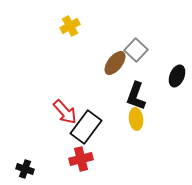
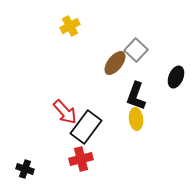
black ellipse: moved 1 px left, 1 px down
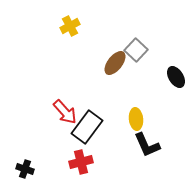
black ellipse: rotated 55 degrees counterclockwise
black L-shape: moved 11 px right, 49 px down; rotated 44 degrees counterclockwise
black rectangle: moved 1 px right
red cross: moved 3 px down
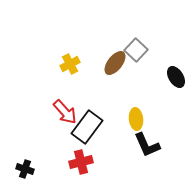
yellow cross: moved 38 px down
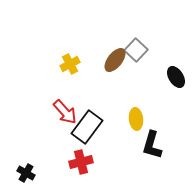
brown ellipse: moved 3 px up
black L-shape: moved 5 px right; rotated 40 degrees clockwise
black cross: moved 1 px right, 4 px down; rotated 12 degrees clockwise
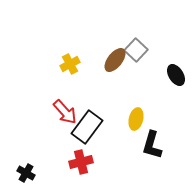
black ellipse: moved 2 px up
yellow ellipse: rotated 20 degrees clockwise
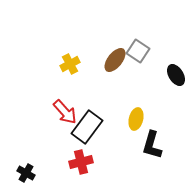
gray square: moved 2 px right, 1 px down; rotated 10 degrees counterclockwise
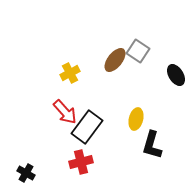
yellow cross: moved 9 px down
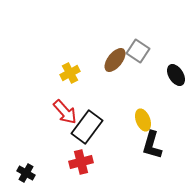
yellow ellipse: moved 7 px right, 1 px down; rotated 35 degrees counterclockwise
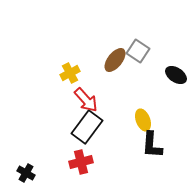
black ellipse: rotated 25 degrees counterclockwise
red arrow: moved 21 px right, 12 px up
black L-shape: rotated 12 degrees counterclockwise
